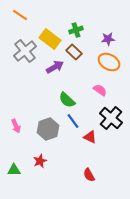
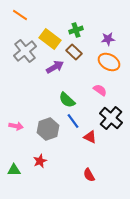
pink arrow: rotated 56 degrees counterclockwise
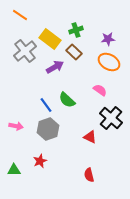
blue line: moved 27 px left, 16 px up
red semicircle: rotated 16 degrees clockwise
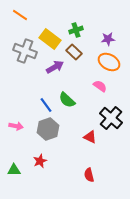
gray cross: rotated 30 degrees counterclockwise
pink semicircle: moved 4 px up
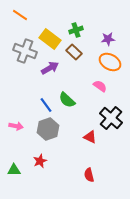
orange ellipse: moved 1 px right
purple arrow: moved 5 px left, 1 px down
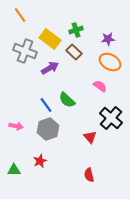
orange line: rotated 21 degrees clockwise
red triangle: rotated 24 degrees clockwise
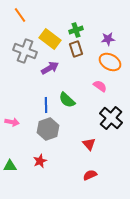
brown rectangle: moved 2 px right, 3 px up; rotated 28 degrees clockwise
blue line: rotated 35 degrees clockwise
pink arrow: moved 4 px left, 4 px up
red triangle: moved 1 px left, 7 px down
green triangle: moved 4 px left, 4 px up
red semicircle: moved 1 px right; rotated 80 degrees clockwise
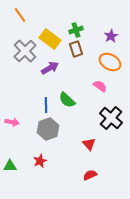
purple star: moved 3 px right, 3 px up; rotated 24 degrees counterclockwise
gray cross: rotated 25 degrees clockwise
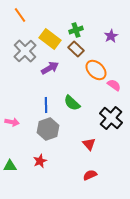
brown rectangle: rotated 28 degrees counterclockwise
orange ellipse: moved 14 px left, 8 px down; rotated 15 degrees clockwise
pink semicircle: moved 14 px right, 1 px up
green semicircle: moved 5 px right, 3 px down
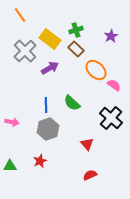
red triangle: moved 2 px left
